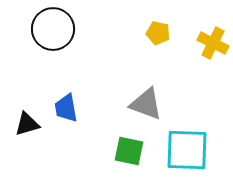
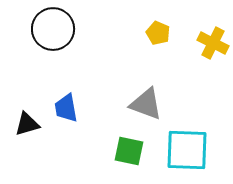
yellow pentagon: rotated 10 degrees clockwise
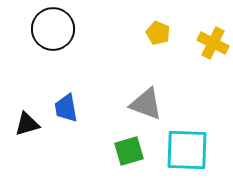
green square: rotated 28 degrees counterclockwise
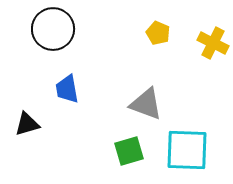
blue trapezoid: moved 1 px right, 19 px up
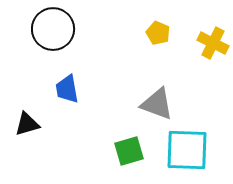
gray triangle: moved 11 px right
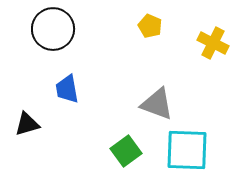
yellow pentagon: moved 8 px left, 7 px up
green square: moved 3 px left; rotated 20 degrees counterclockwise
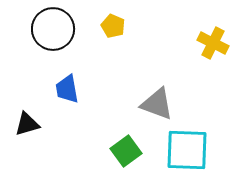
yellow pentagon: moved 37 px left
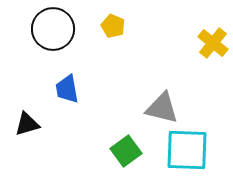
yellow cross: rotated 12 degrees clockwise
gray triangle: moved 5 px right, 4 px down; rotated 6 degrees counterclockwise
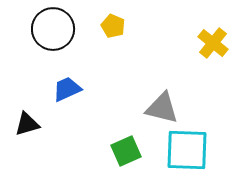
blue trapezoid: rotated 76 degrees clockwise
green square: rotated 12 degrees clockwise
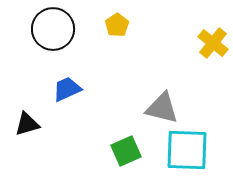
yellow pentagon: moved 4 px right, 1 px up; rotated 15 degrees clockwise
